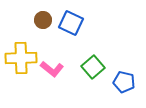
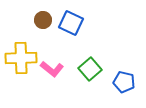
green square: moved 3 px left, 2 px down
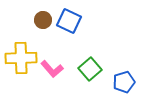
blue square: moved 2 px left, 2 px up
pink L-shape: rotated 10 degrees clockwise
blue pentagon: rotated 30 degrees counterclockwise
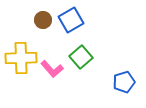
blue square: moved 2 px right, 1 px up; rotated 35 degrees clockwise
green square: moved 9 px left, 12 px up
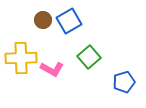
blue square: moved 2 px left, 1 px down
green square: moved 8 px right
pink L-shape: rotated 20 degrees counterclockwise
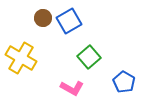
brown circle: moved 2 px up
yellow cross: rotated 32 degrees clockwise
pink L-shape: moved 20 px right, 19 px down
blue pentagon: rotated 25 degrees counterclockwise
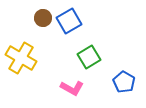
green square: rotated 10 degrees clockwise
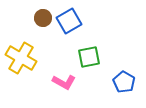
green square: rotated 20 degrees clockwise
pink L-shape: moved 8 px left, 6 px up
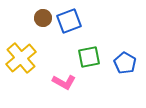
blue square: rotated 10 degrees clockwise
yellow cross: rotated 20 degrees clockwise
blue pentagon: moved 1 px right, 19 px up
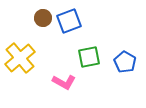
yellow cross: moved 1 px left
blue pentagon: moved 1 px up
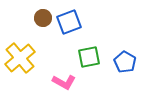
blue square: moved 1 px down
